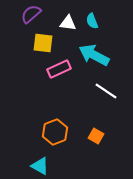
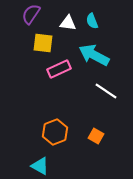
purple semicircle: rotated 15 degrees counterclockwise
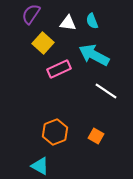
yellow square: rotated 35 degrees clockwise
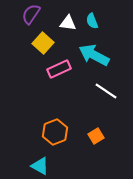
orange square: rotated 28 degrees clockwise
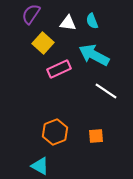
orange square: rotated 28 degrees clockwise
